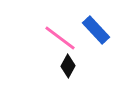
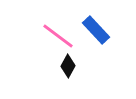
pink line: moved 2 px left, 2 px up
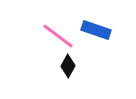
blue rectangle: rotated 28 degrees counterclockwise
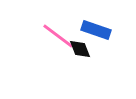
black diamond: moved 12 px right, 17 px up; rotated 50 degrees counterclockwise
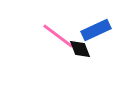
blue rectangle: rotated 44 degrees counterclockwise
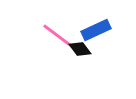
black diamond: rotated 15 degrees counterclockwise
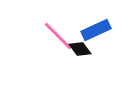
pink line: rotated 8 degrees clockwise
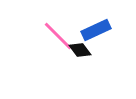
black diamond: moved 1 px down
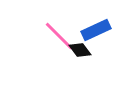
pink line: moved 1 px right
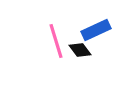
pink line: moved 3 px left, 5 px down; rotated 28 degrees clockwise
